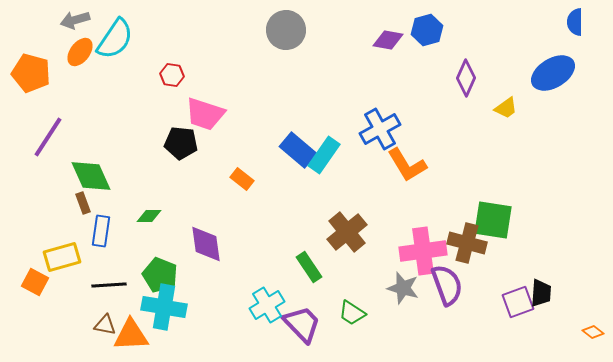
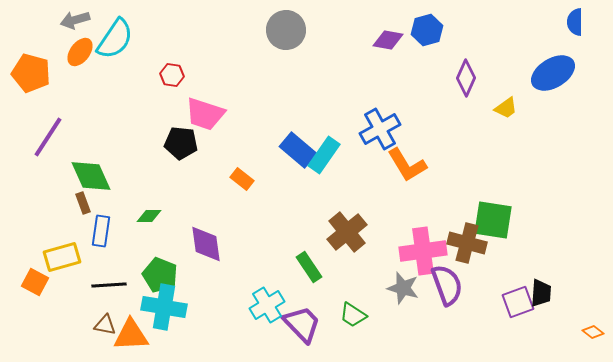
green trapezoid at (352, 313): moved 1 px right, 2 px down
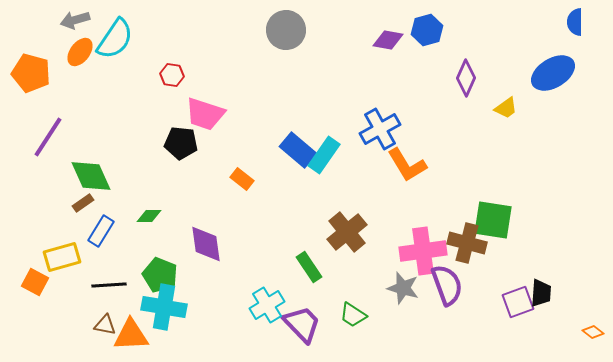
brown rectangle at (83, 203): rotated 75 degrees clockwise
blue rectangle at (101, 231): rotated 24 degrees clockwise
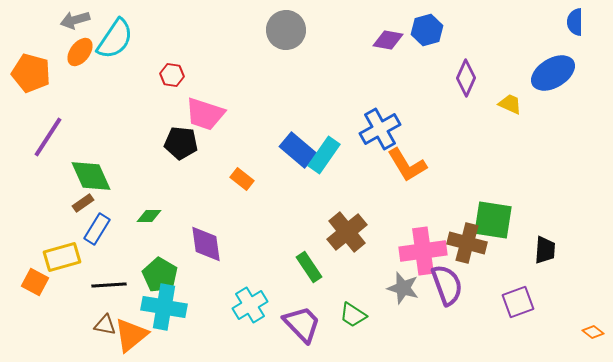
yellow trapezoid at (506, 108): moved 4 px right, 4 px up; rotated 120 degrees counterclockwise
blue rectangle at (101, 231): moved 4 px left, 2 px up
green pentagon at (160, 275): rotated 8 degrees clockwise
black trapezoid at (541, 293): moved 4 px right, 43 px up
cyan cross at (267, 305): moved 17 px left
orange triangle at (131, 335): rotated 36 degrees counterclockwise
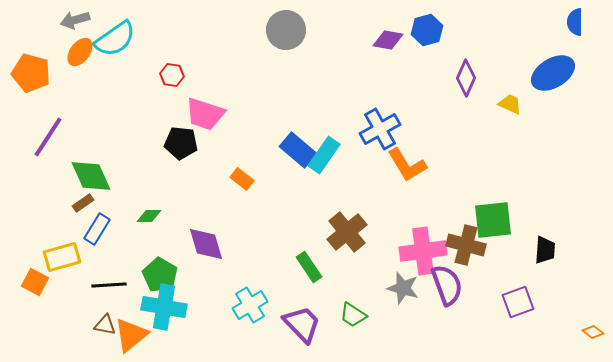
cyan semicircle at (115, 39): rotated 21 degrees clockwise
green square at (493, 220): rotated 15 degrees counterclockwise
brown cross at (467, 243): moved 1 px left, 2 px down
purple diamond at (206, 244): rotated 9 degrees counterclockwise
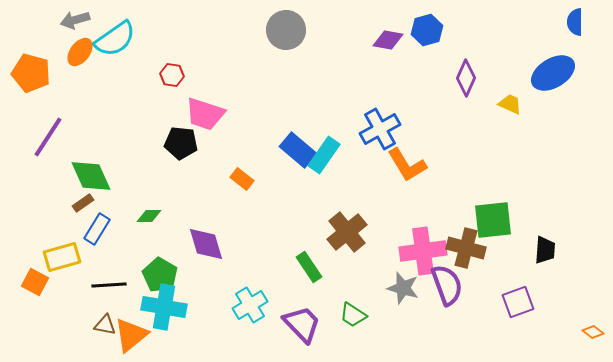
brown cross at (466, 245): moved 3 px down
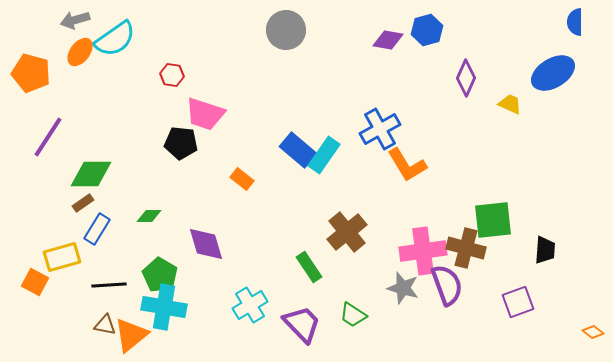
green diamond at (91, 176): moved 2 px up; rotated 66 degrees counterclockwise
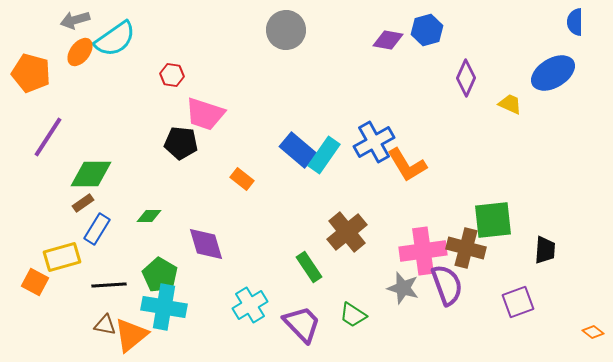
blue cross at (380, 129): moved 6 px left, 13 px down
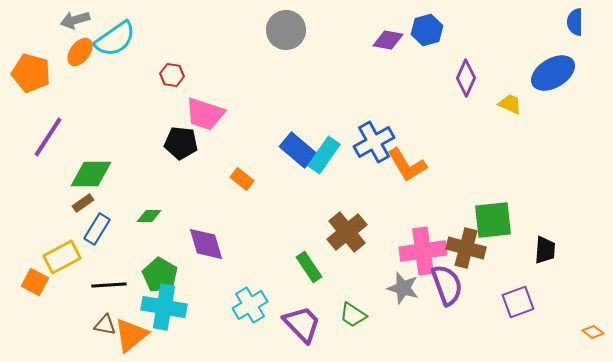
yellow rectangle at (62, 257): rotated 12 degrees counterclockwise
